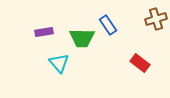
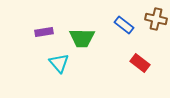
brown cross: rotated 30 degrees clockwise
blue rectangle: moved 16 px right; rotated 18 degrees counterclockwise
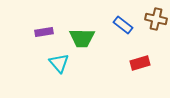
blue rectangle: moved 1 px left
red rectangle: rotated 54 degrees counterclockwise
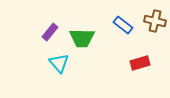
brown cross: moved 1 px left, 2 px down
purple rectangle: moved 6 px right; rotated 42 degrees counterclockwise
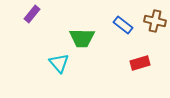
purple rectangle: moved 18 px left, 18 px up
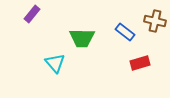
blue rectangle: moved 2 px right, 7 px down
cyan triangle: moved 4 px left
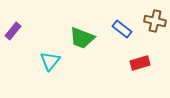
purple rectangle: moved 19 px left, 17 px down
blue rectangle: moved 3 px left, 3 px up
green trapezoid: rotated 20 degrees clockwise
cyan triangle: moved 5 px left, 2 px up; rotated 20 degrees clockwise
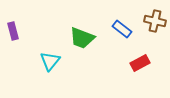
purple rectangle: rotated 54 degrees counterclockwise
red rectangle: rotated 12 degrees counterclockwise
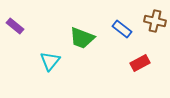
purple rectangle: moved 2 px right, 5 px up; rotated 36 degrees counterclockwise
